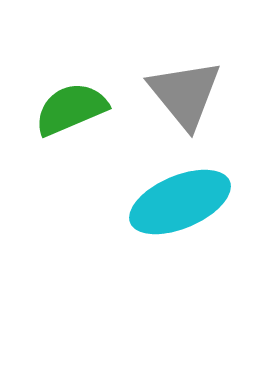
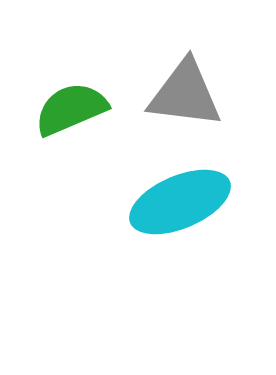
gray triangle: rotated 44 degrees counterclockwise
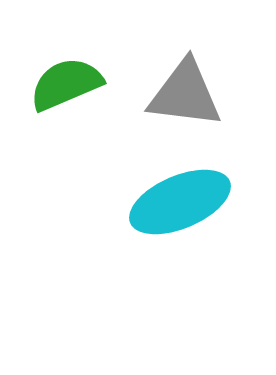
green semicircle: moved 5 px left, 25 px up
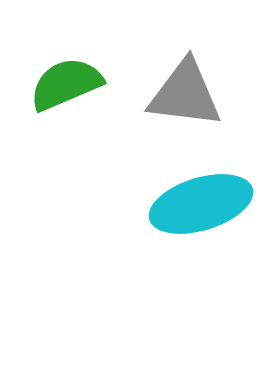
cyan ellipse: moved 21 px right, 2 px down; rotated 6 degrees clockwise
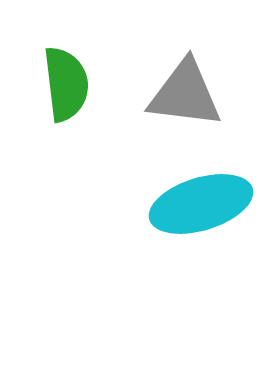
green semicircle: rotated 106 degrees clockwise
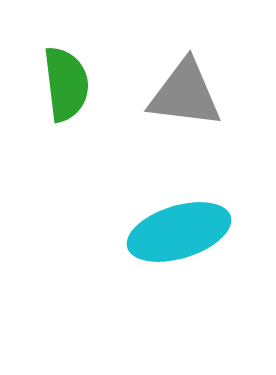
cyan ellipse: moved 22 px left, 28 px down
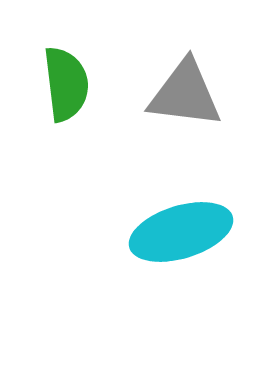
cyan ellipse: moved 2 px right
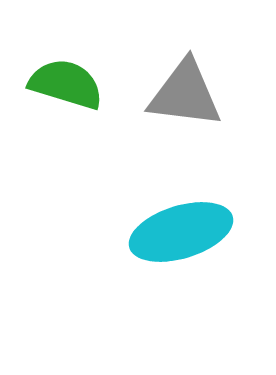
green semicircle: rotated 66 degrees counterclockwise
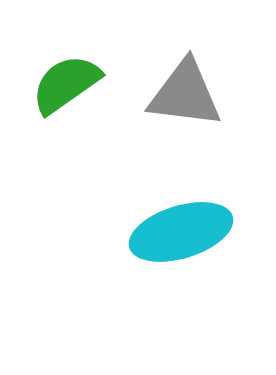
green semicircle: rotated 52 degrees counterclockwise
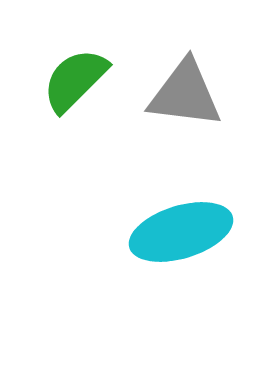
green semicircle: moved 9 px right, 4 px up; rotated 10 degrees counterclockwise
